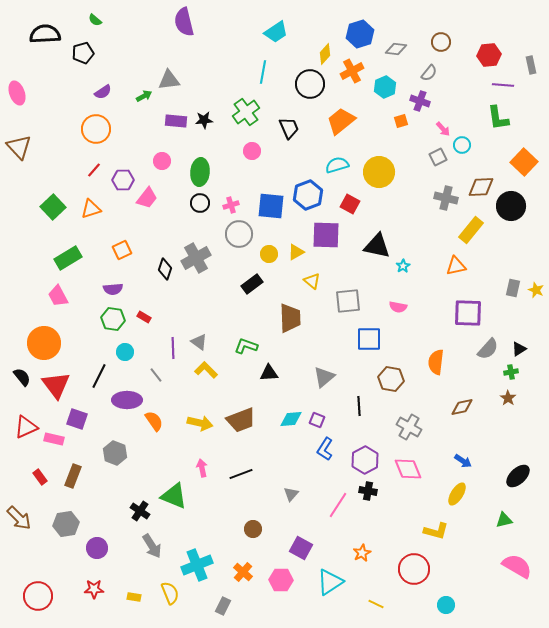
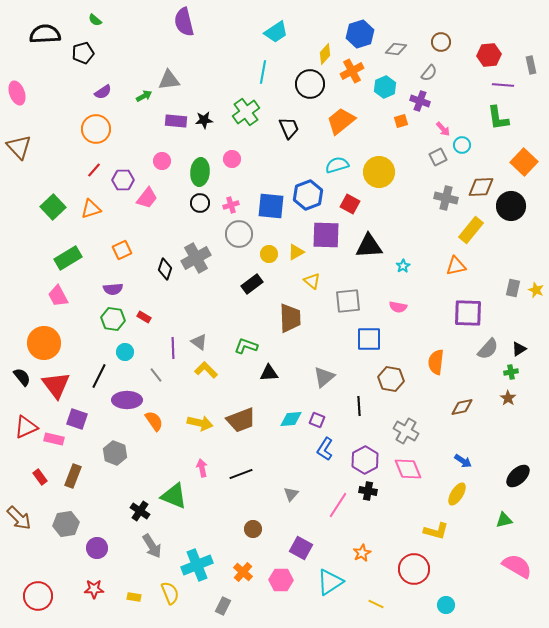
pink circle at (252, 151): moved 20 px left, 8 px down
black triangle at (377, 246): moved 8 px left; rotated 16 degrees counterclockwise
gray cross at (409, 427): moved 3 px left, 4 px down
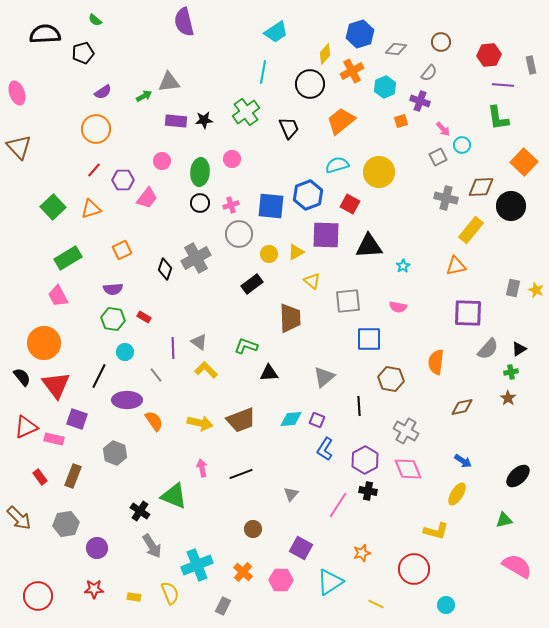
gray triangle at (169, 80): moved 2 px down
orange star at (362, 553): rotated 12 degrees clockwise
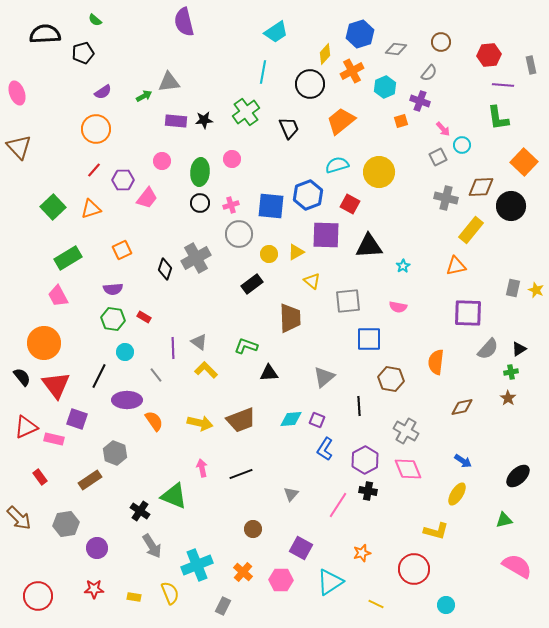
brown rectangle at (73, 476): moved 17 px right, 4 px down; rotated 35 degrees clockwise
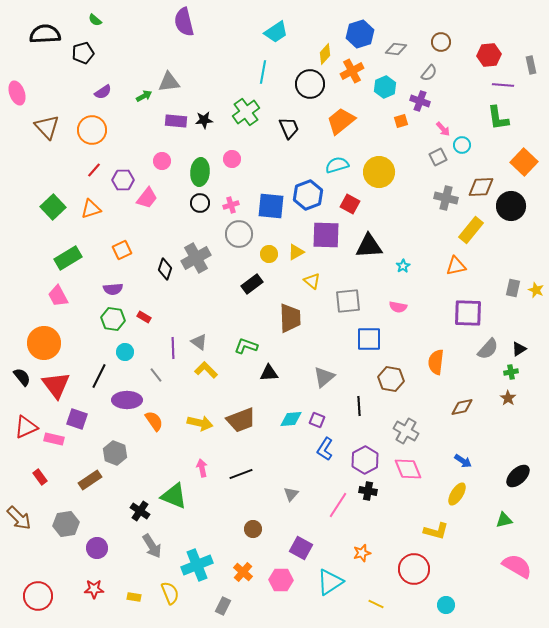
orange circle at (96, 129): moved 4 px left, 1 px down
brown triangle at (19, 147): moved 28 px right, 20 px up
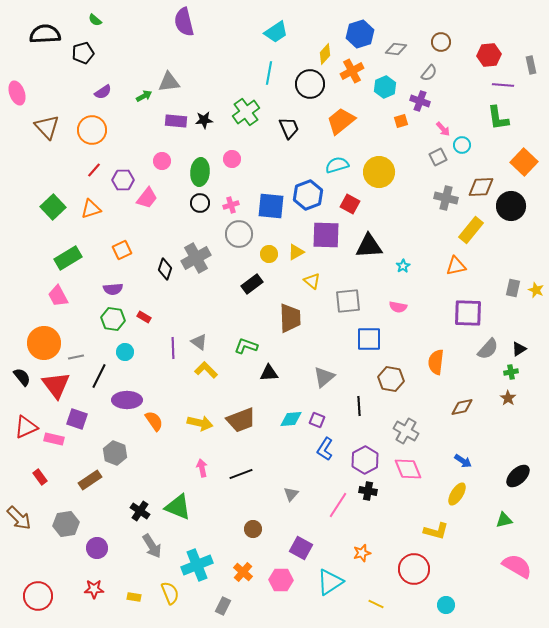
cyan line at (263, 72): moved 6 px right, 1 px down
gray line at (156, 375): moved 80 px left, 18 px up; rotated 63 degrees counterclockwise
green triangle at (174, 496): moved 4 px right, 11 px down
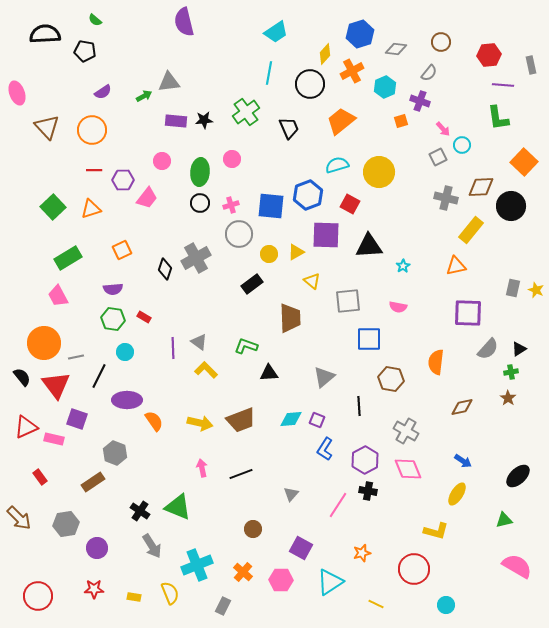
black pentagon at (83, 53): moved 2 px right, 2 px up; rotated 25 degrees clockwise
red line at (94, 170): rotated 49 degrees clockwise
brown rectangle at (90, 480): moved 3 px right, 2 px down
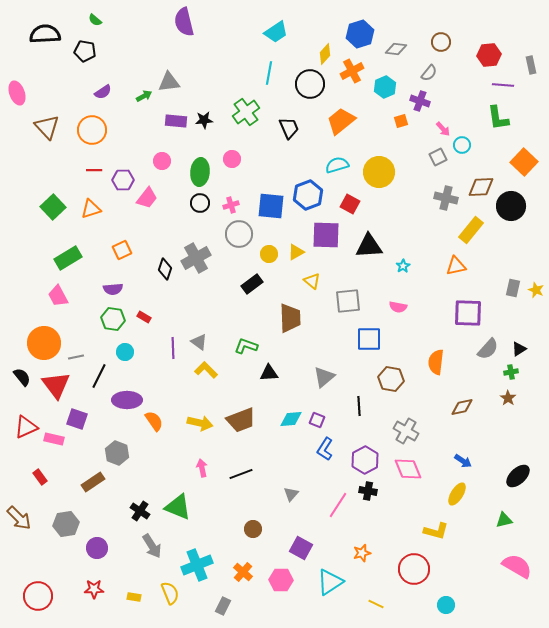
gray hexagon at (115, 453): moved 2 px right
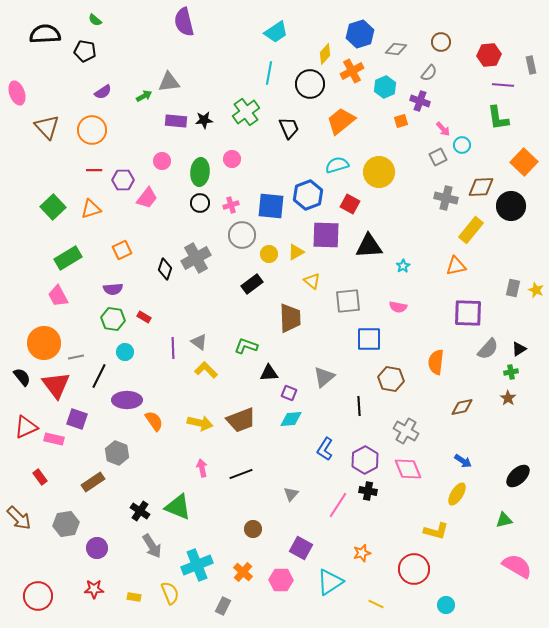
gray circle at (239, 234): moved 3 px right, 1 px down
purple square at (317, 420): moved 28 px left, 27 px up
